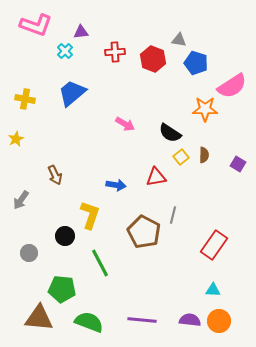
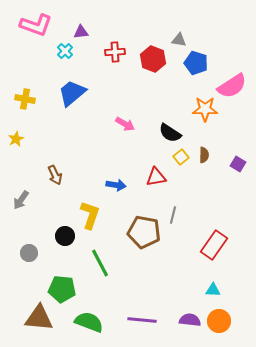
brown pentagon: rotated 16 degrees counterclockwise
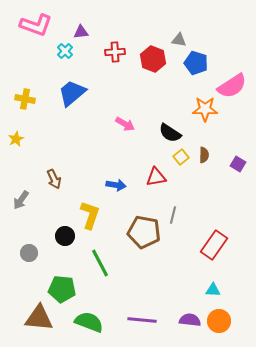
brown arrow: moved 1 px left, 4 px down
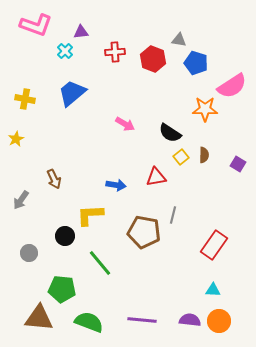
yellow L-shape: rotated 112 degrees counterclockwise
green line: rotated 12 degrees counterclockwise
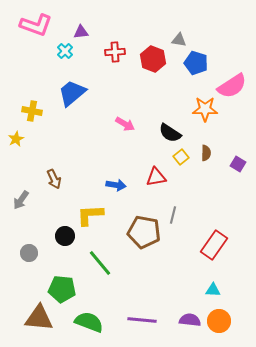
yellow cross: moved 7 px right, 12 px down
brown semicircle: moved 2 px right, 2 px up
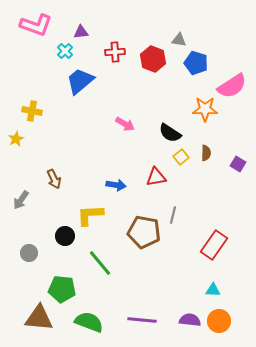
blue trapezoid: moved 8 px right, 12 px up
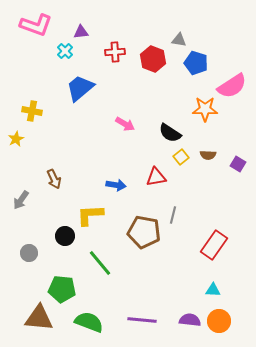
blue trapezoid: moved 7 px down
brown semicircle: moved 2 px right, 2 px down; rotated 91 degrees clockwise
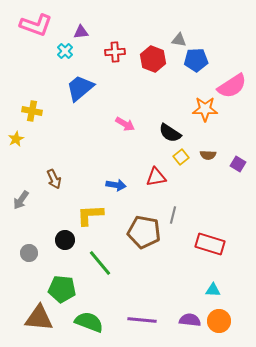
blue pentagon: moved 3 px up; rotated 20 degrees counterclockwise
black circle: moved 4 px down
red rectangle: moved 4 px left, 1 px up; rotated 72 degrees clockwise
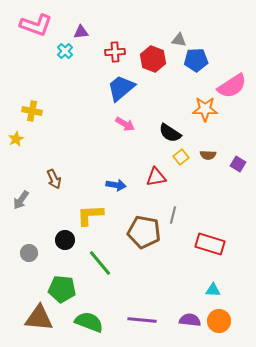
blue trapezoid: moved 41 px right
